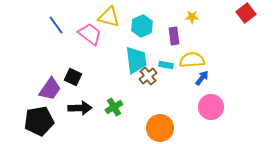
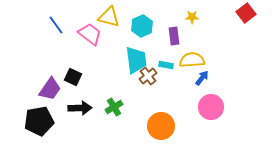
orange circle: moved 1 px right, 2 px up
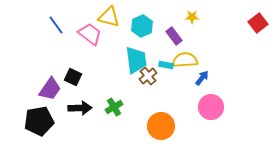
red square: moved 12 px right, 10 px down
purple rectangle: rotated 30 degrees counterclockwise
yellow semicircle: moved 7 px left
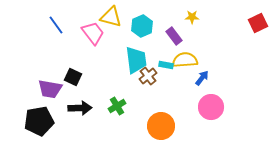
yellow triangle: moved 2 px right
red square: rotated 12 degrees clockwise
pink trapezoid: moved 3 px right, 1 px up; rotated 15 degrees clockwise
purple trapezoid: rotated 65 degrees clockwise
green cross: moved 3 px right, 1 px up
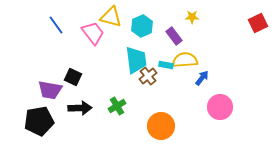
purple trapezoid: moved 1 px down
pink circle: moved 9 px right
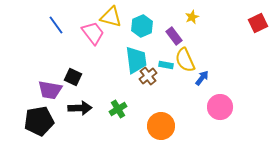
yellow star: rotated 24 degrees counterclockwise
yellow semicircle: rotated 110 degrees counterclockwise
green cross: moved 1 px right, 3 px down
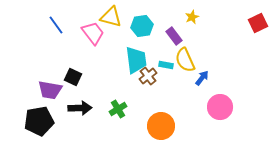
cyan hexagon: rotated 15 degrees clockwise
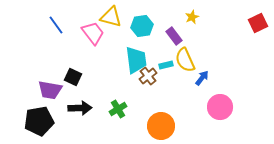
cyan rectangle: rotated 24 degrees counterclockwise
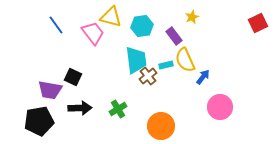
blue arrow: moved 1 px right, 1 px up
